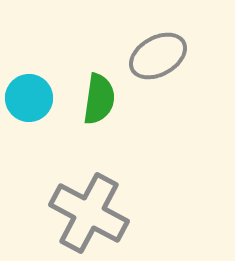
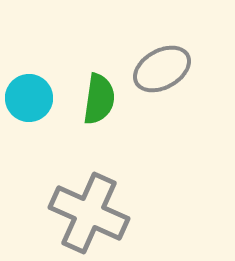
gray ellipse: moved 4 px right, 13 px down
gray cross: rotated 4 degrees counterclockwise
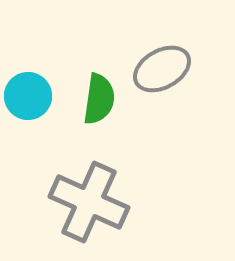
cyan circle: moved 1 px left, 2 px up
gray cross: moved 11 px up
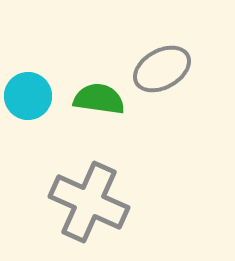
green semicircle: rotated 90 degrees counterclockwise
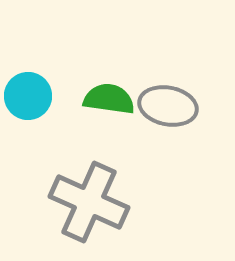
gray ellipse: moved 6 px right, 37 px down; rotated 40 degrees clockwise
green semicircle: moved 10 px right
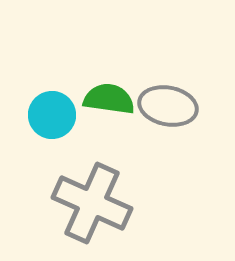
cyan circle: moved 24 px right, 19 px down
gray cross: moved 3 px right, 1 px down
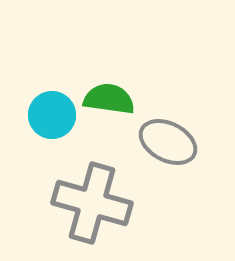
gray ellipse: moved 36 px down; rotated 16 degrees clockwise
gray cross: rotated 8 degrees counterclockwise
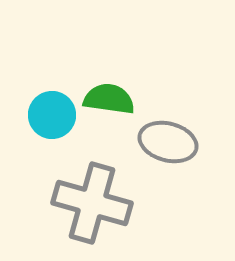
gray ellipse: rotated 12 degrees counterclockwise
